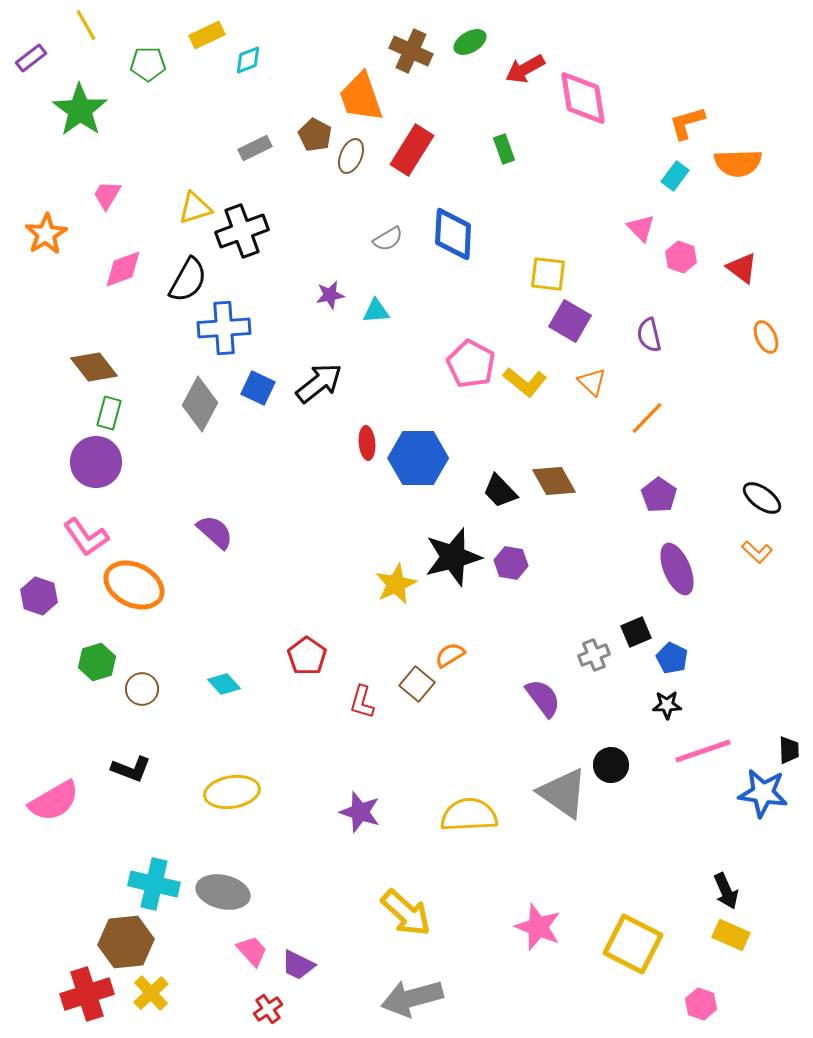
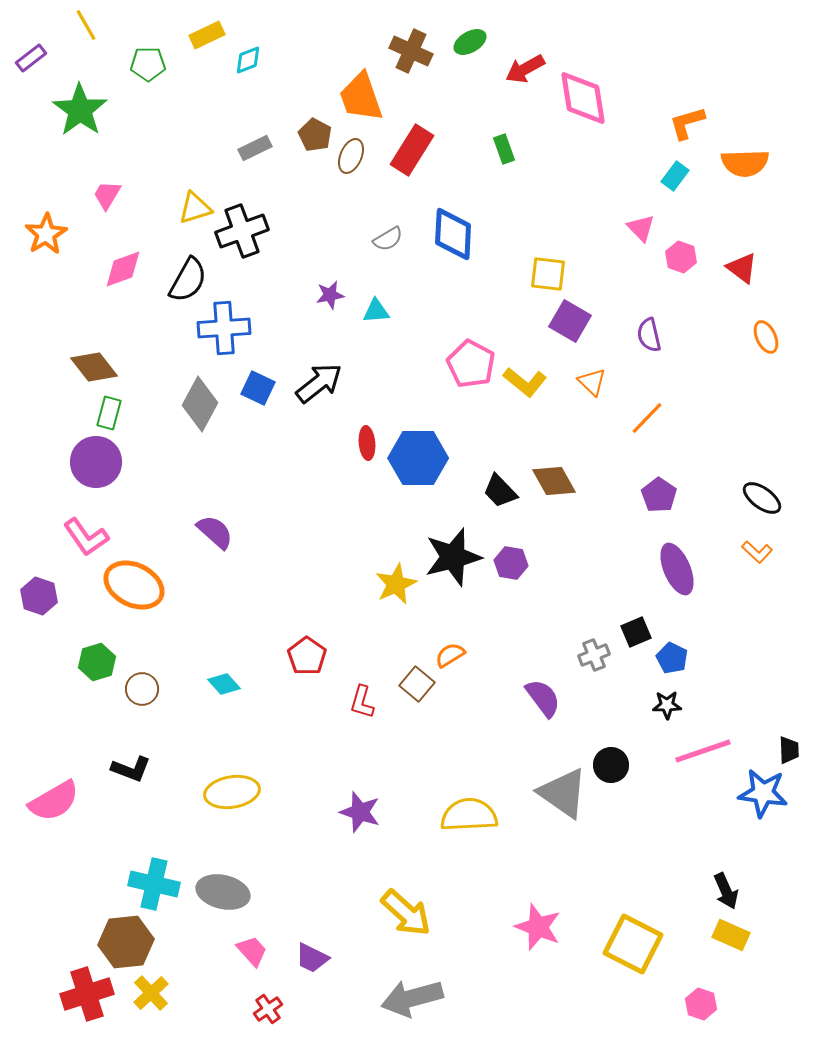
orange semicircle at (738, 163): moved 7 px right
purple trapezoid at (298, 965): moved 14 px right, 7 px up
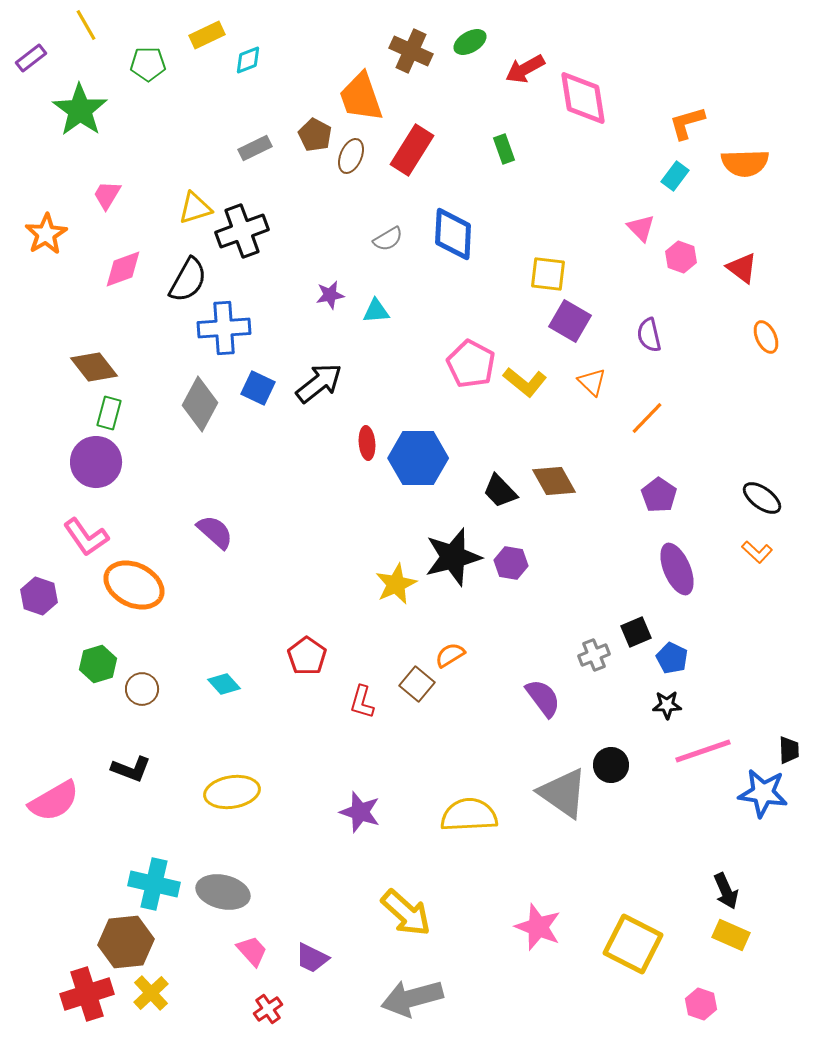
green hexagon at (97, 662): moved 1 px right, 2 px down
